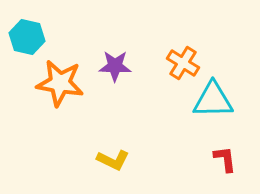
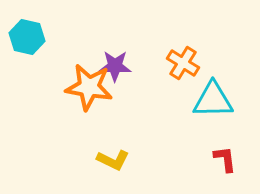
orange star: moved 29 px right, 4 px down
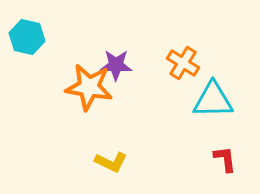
purple star: moved 1 px right, 1 px up
yellow L-shape: moved 2 px left, 2 px down
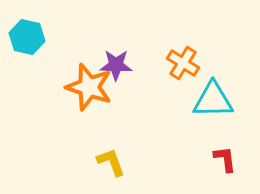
orange star: rotated 9 degrees clockwise
yellow L-shape: rotated 136 degrees counterclockwise
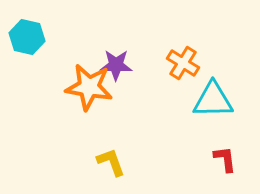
orange star: rotated 9 degrees counterclockwise
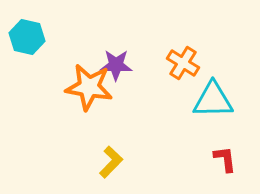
yellow L-shape: rotated 64 degrees clockwise
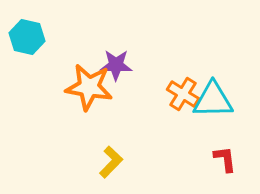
orange cross: moved 31 px down
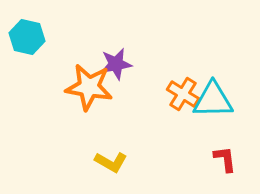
purple star: moved 1 px up; rotated 12 degrees counterclockwise
yellow L-shape: rotated 76 degrees clockwise
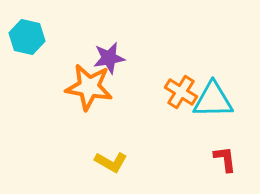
purple star: moved 7 px left, 6 px up
orange cross: moved 2 px left, 2 px up
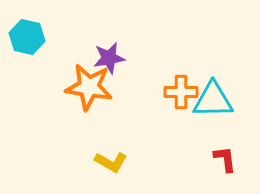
orange cross: rotated 32 degrees counterclockwise
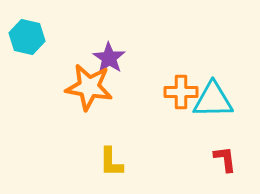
purple star: rotated 28 degrees counterclockwise
yellow L-shape: rotated 60 degrees clockwise
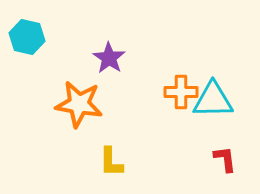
orange star: moved 10 px left, 17 px down
